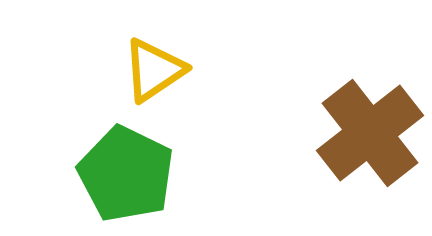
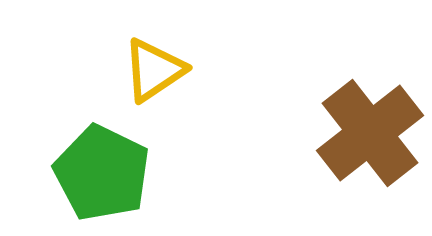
green pentagon: moved 24 px left, 1 px up
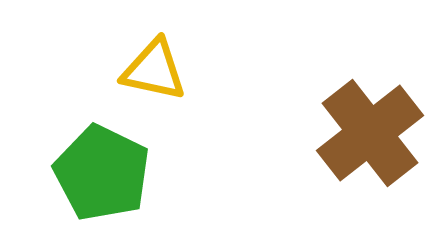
yellow triangle: rotated 46 degrees clockwise
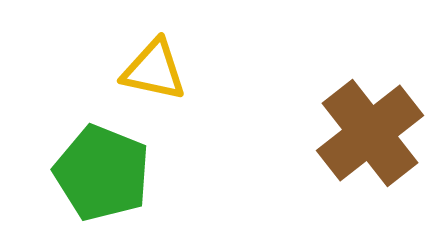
green pentagon: rotated 4 degrees counterclockwise
